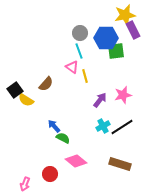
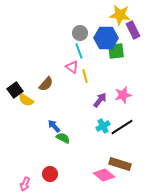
yellow star: moved 5 px left; rotated 20 degrees clockwise
pink diamond: moved 28 px right, 14 px down
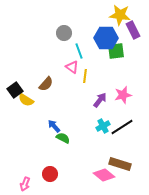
gray circle: moved 16 px left
yellow line: rotated 24 degrees clockwise
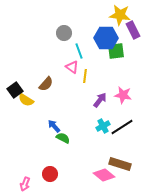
pink star: rotated 24 degrees clockwise
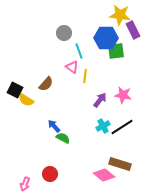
black square: rotated 28 degrees counterclockwise
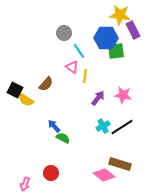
cyan line: rotated 14 degrees counterclockwise
purple arrow: moved 2 px left, 2 px up
red circle: moved 1 px right, 1 px up
